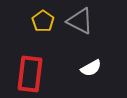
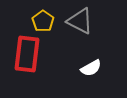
red rectangle: moved 3 px left, 20 px up
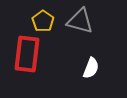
gray triangle: rotated 12 degrees counterclockwise
white semicircle: rotated 40 degrees counterclockwise
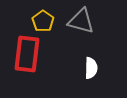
gray triangle: moved 1 px right
white semicircle: rotated 20 degrees counterclockwise
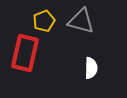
yellow pentagon: moved 1 px right; rotated 15 degrees clockwise
red rectangle: moved 2 px left, 1 px up; rotated 6 degrees clockwise
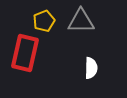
gray triangle: rotated 16 degrees counterclockwise
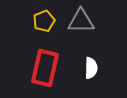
red rectangle: moved 20 px right, 15 px down
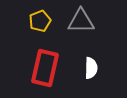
yellow pentagon: moved 4 px left
